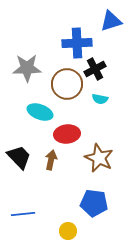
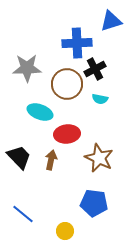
blue line: rotated 45 degrees clockwise
yellow circle: moved 3 px left
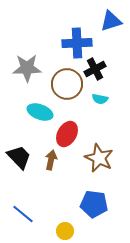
red ellipse: rotated 55 degrees counterclockwise
blue pentagon: moved 1 px down
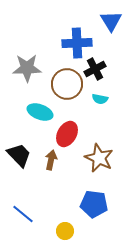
blue triangle: rotated 45 degrees counterclockwise
black trapezoid: moved 2 px up
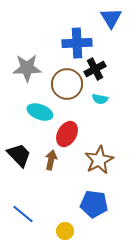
blue triangle: moved 3 px up
brown star: moved 2 px down; rotated 20 degrees clockwise
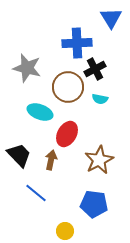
gray star: rotated 16 degrees clockwise
brown circle: moved 1 px right, 3 px down
blue line: moved 13 px right, 21 px up
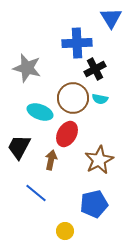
brown circle: moved 5 px right, 11 px down
black trapezoid: moved 8 px up; rotated 108 degrees counterclockwise
blue pentagon: rotated 20 degrees counterclockwise
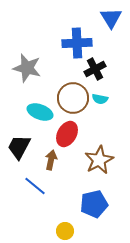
blue line: moved 1 px left, 7 px up
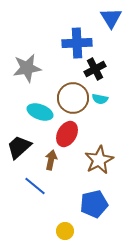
gray star: rotated 24 degrees counterclockwise
black trapezoid: rotated 20 degrees clockwise
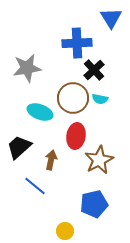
black cross: moved 1 px left, 1 px down; rotated 15 degrees counterclockwise
red ellipse: moved 9 px right, 2 px down; rotated 20 degrees counterclockwise
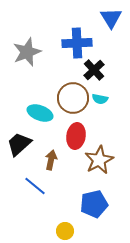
gray star: moved 16 px up; rotated 12 degrees counterclockwise
cyan ellipse: moved 1 px down
black trapezoid: moved 3 px up
